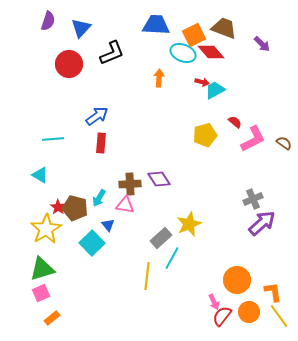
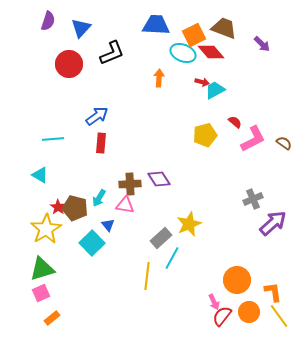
purple arrow at (262, 223): moved 11 px right
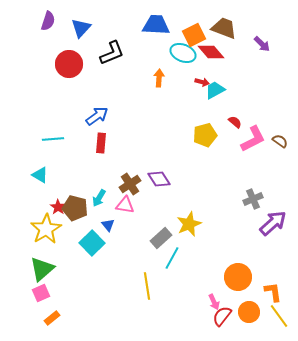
brown semicircle at (284, 143): moved 4 px left, 2 px up
brown cross at (130, 184): rotated 30 degrees counterclockwise
green triangle at (42, 269): rotated 24 degrees counterclockwise
yellow line at (147, 276): moved 10 px down; rotated 16 degrees counterclockwise
orange circle at (237, 280): moved 1 px right, 3 px up
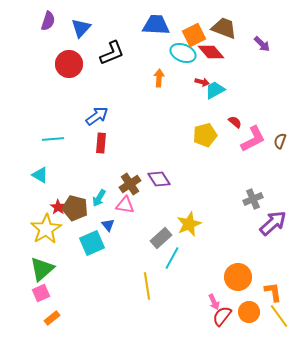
brown semicircle at (280, 141): rotated 105 degrees counterclockwise
cyan square at (92, 243): rotated 20 degrees clockwise
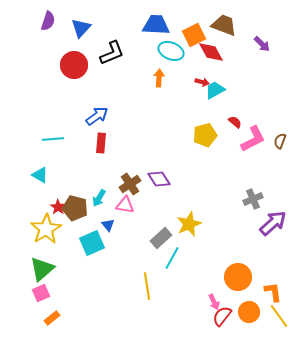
brown trapezoid at (224, 28): moved 3 px up
red diamond at (211, 52): rotated 12 degrees clockwise
cyan ellipse at (183, 53): moved 12 px left, 2 px up
red circle at (69, 64): moved 5 px right, 1 px down
